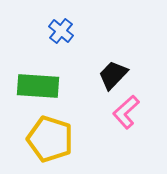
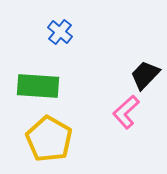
blue cross: moved 1 px left, 1 px down
black trapezoid: moved 32 px right
yellow pentagon: moved 1 px left; rotated 12 degrees clockwise
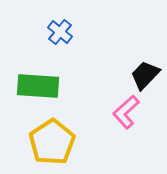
yellow pentagon: moved 3 px right, 3 px down; rotated 9 degrees clockwise
